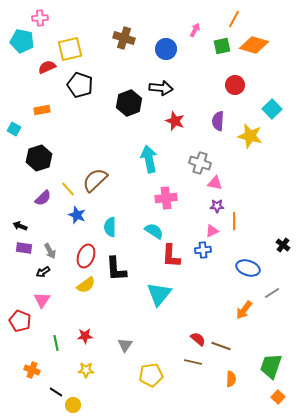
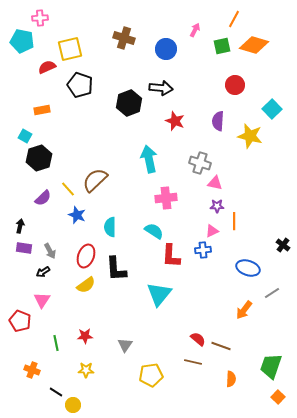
cyan square at (14, 129): moved 11 px right, 7 px down
black arrow at (20, 226): rotated 80 degrees clockwise
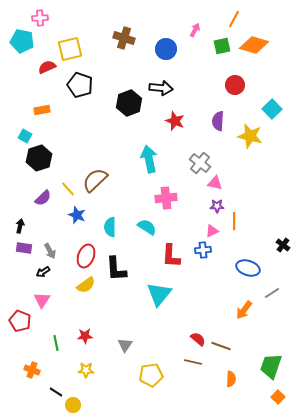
gray cross at (200, 163): rotated 20 degrees clockwise
cyan semicircle at (154, 231): moved 7 px left, 4 px up
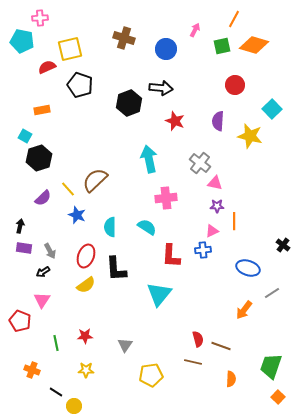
red semicircle at (198, 339): rotated 35 degrees clockwise
yellow circle at (73, 405): moved 1 px right, 1 px down
